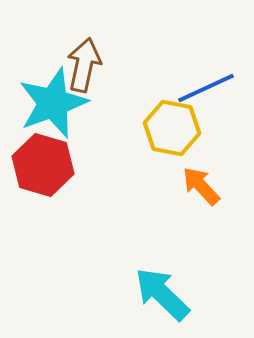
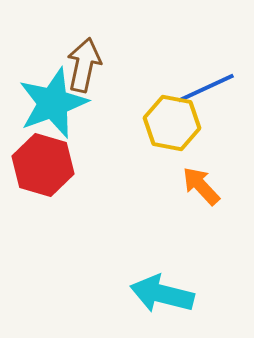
yellow hexagon: moved 5 px up
cyan arrow: rotated 30 degrees counterclockwise
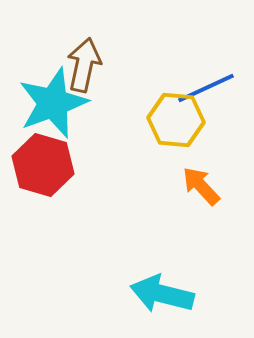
yellow hexagon: moved 4 px right, 3 px up; rotated 6 degrees counterclockwise
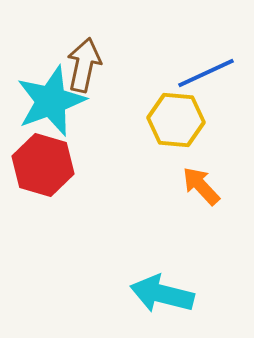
blue line: moved 15 px up
cyan star: moved 2 px left, 2 px up
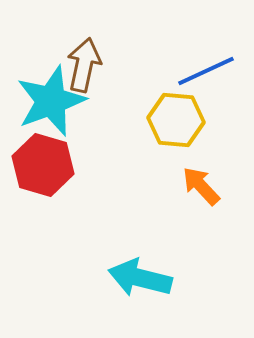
blue line: moved 2 px up
cyan arrow: moved 22 px left, 16 px up
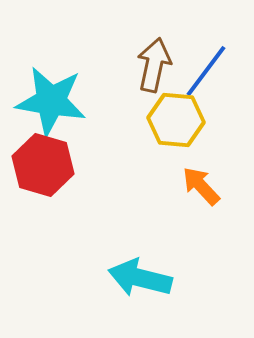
brown arrow: moved 70 px right
blue line: rotated 28 degrees counterclockwise
cyan star: rotated 30 degrees clockwise
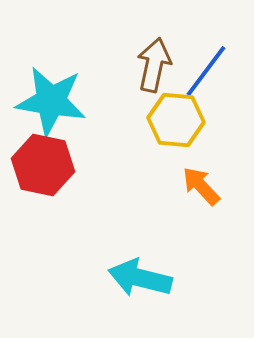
red hexagon: rotated 4 degrees counterclockwise
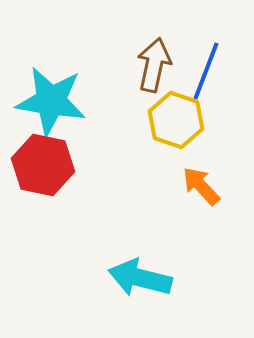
blue line: rotated 16 degrees counterclockwise
yellow hexagon: rotated 14 degrees clockwise
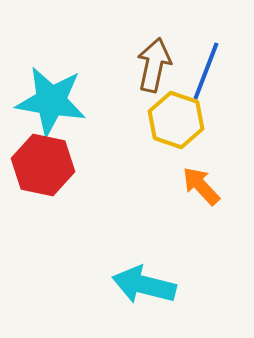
cyan arrow: moved 4 px right, 7 px down
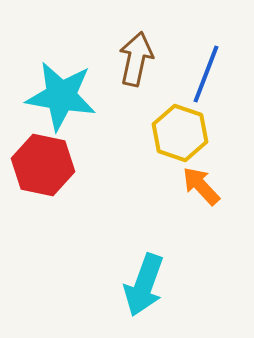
brown arrow: moved 18 px left, 6 px up
blue line: moved 3 px down
cyan star: moved 10 px right, 5 px up
yellow hexagon: moved 4 px right, 13 px down
cyan arrow: rotated 84 degrees counterclockwise
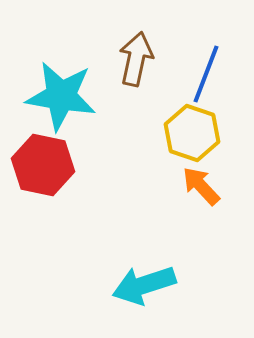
yellow hexagon: moved 12 px right
cyan arrow: rotated 52 degrees clockwise
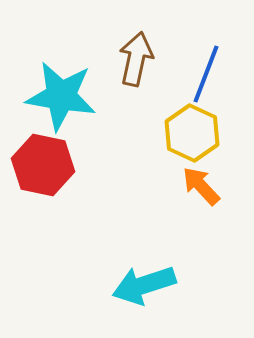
yellow hexagon: rotated 6 degrees clockwise
